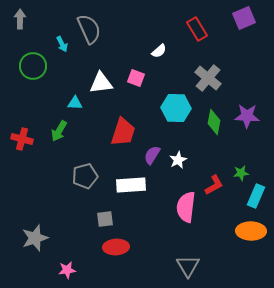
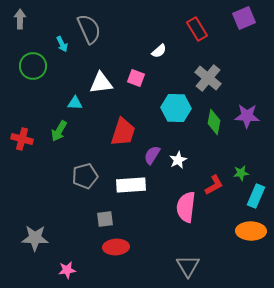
gray star: rotated 20 degrees clockwise
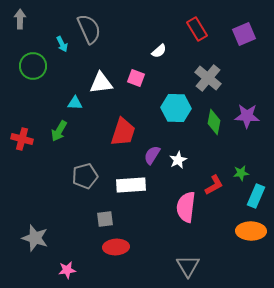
purple square: moved 16 px down
gray star: rotated 16 degrees clockwise
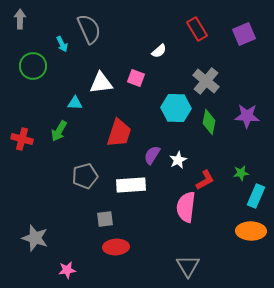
gray cross: moved 2 px left, 3 px down
green diamond: moved 5 px left
red trapezoid: moved 4 px left, 1 px down
red L-shape: moved 9 px left, 5 px up
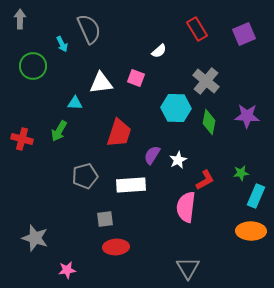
gray triangle: moved 2 px down
